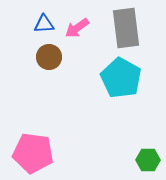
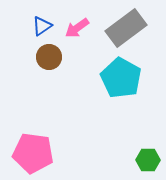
blue triangle: moved 2 px left, 2 px down; rotated 30 degrees counterclockwise
gray rectangle: rotated 60 degrees clockwise
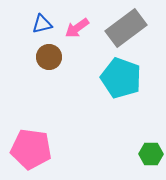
blue triangle: moved 2 px up; rotated 20 degrees clockwise
cyan pentagon: rotated 9 degrees counterclockwise
pink pentagon: moved 2 px left, 4 px up
green hexagon: moved 3 px right, 6 px up
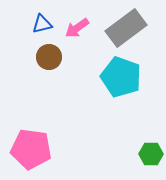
cyan pentagon: moved 1 px up
